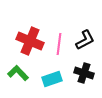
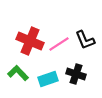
black L-shape: rotated 95 degrees clockwise
pink line: rotated 50 degrees clockwise
black cross: moved 8 px left, 1 px down
cyan rectangle: moved 4 px left
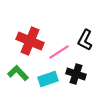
black L-shape: rotated 50 degrees clockwise
pink line: moved 8 px down
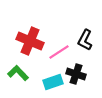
cyan rectangle: moved 5 px right, 3 px down
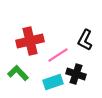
red cross: rotated 36 degrees counterclockwise
pink line: moved 1 px left, 3 px down
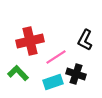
pink line: moved 2 px left, 2 px down
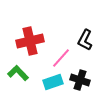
pink line: moved 5 px right, 1 px down; rotated 15 degrees counterclockwise
black cross: moved 4 px right, 6 px down
